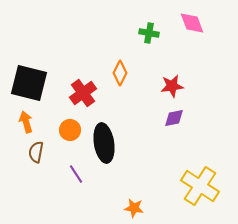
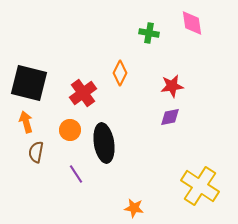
pink diamond: rotated 12 degrees clockwise
purple diamond: moved 4 px left, 1 px up
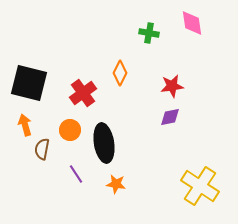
orange arrow: moved 1 px left, 3 px down
brown semicircle: moved 6 px right, 3 px up
orange star: moved 18 px left, 24 px up
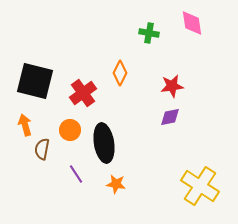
black square: moved 6 px right, 2 px up
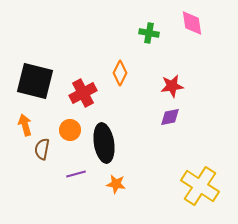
red cross: rotated 8 degrees clockwise
purple line: rotated 72 degrees counterclockwise
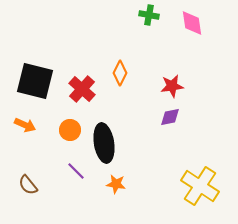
green cross: moved 18 px up
red cross: moved 1 px left, 4 px up; rotated 20 degrees counterclockwise
orange arrow: rotated 130 degrees clockwise
brown semicircle: moved 14 px left, 36 px down; rotated 50 degrees counterclockwise
purple line: moved 3 px up; rotated 60 degrees clockwise
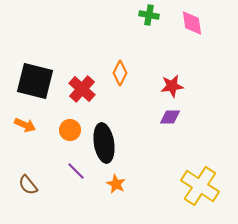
purple diamond: rotated 10 degrees clockwise
orange star: rotated 18 degrees clockwise
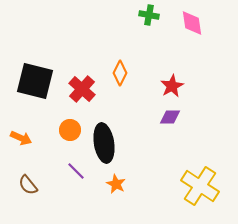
red star: rotated 20 degrees counterclockwise
orange arrow: moved 4 px left, 13 px down
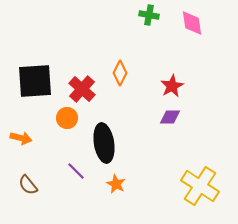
black square: rotated 18 degrees counterclockwise
orange circle: moved 3 px left, 12 px up
orange arrow: rotated 10 degrees counterclockwise
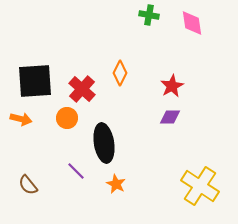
orange arrow: moved 19 px up
